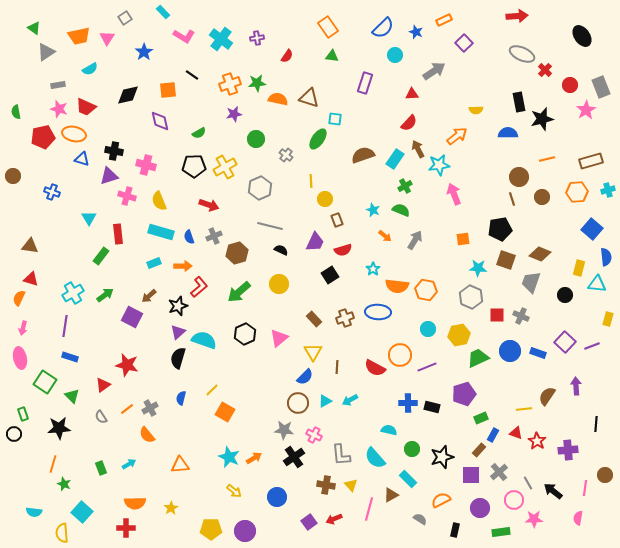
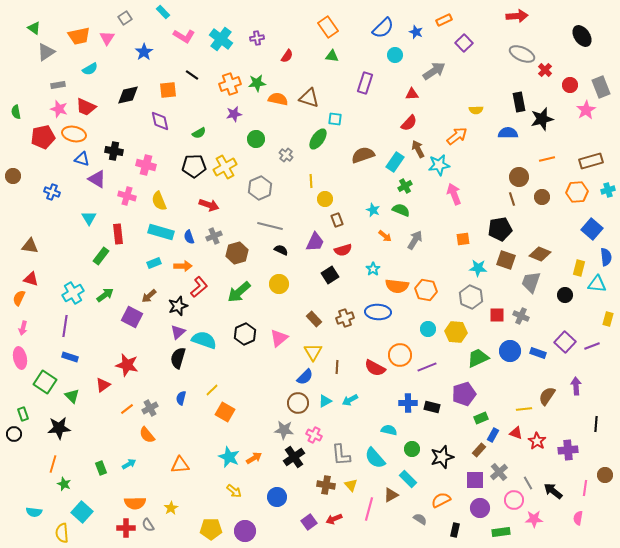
cyan rectangle at (395, 159): moved 3 px down
purple triangle at (109, 176): moved 12 px left, 3 px down; rotated 48 degrees clockwise
yellow hexagon at (459, 335): moved 3 px left, 3 px up; rotated 15 degrees clockwise
gray semicircle at (101, 417): moved 47 px right, 108 px down
purple square at (471, 475): moved 4 px right, 5 px down
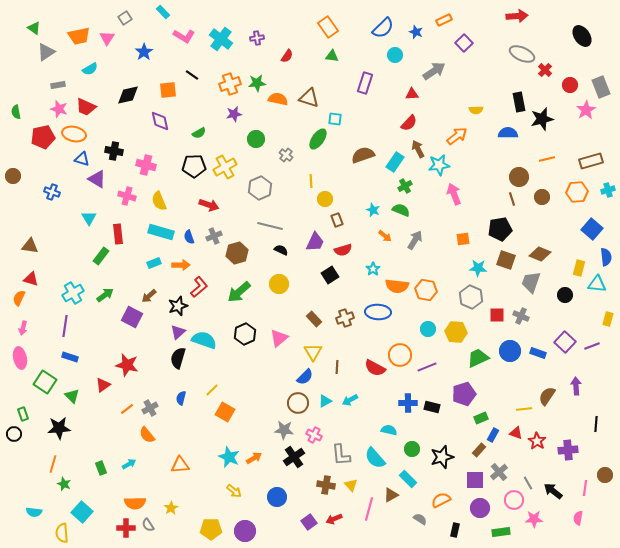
orange arrow at (183, 266): moved 2 px left, 1 px up
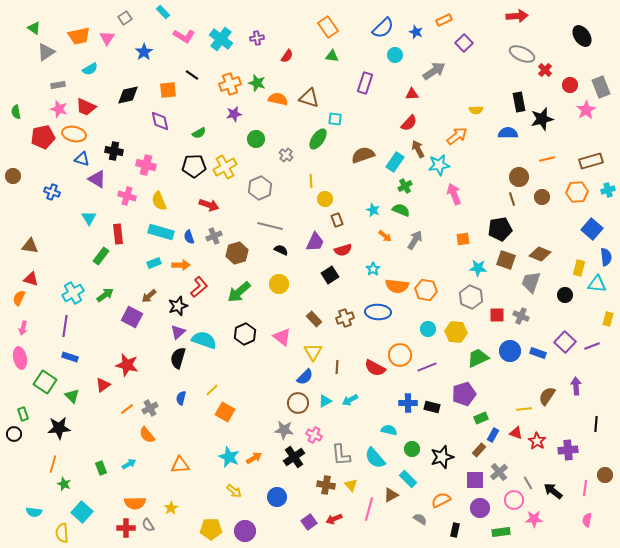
green star at (257, 83): rotated 24 degrees clockwise
pink triangle at (279, 338): moved 3 px right, 1 px up; rotated 42 degrees counterclockwise
pink semicircle at (578, 518): moved 9 px right, 2 px down
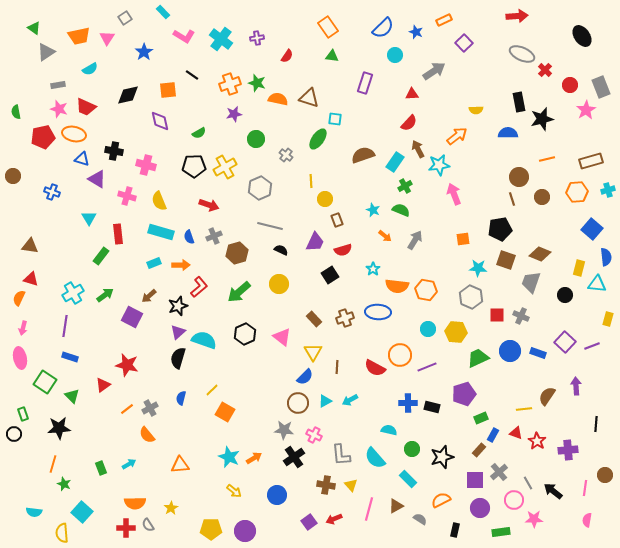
brown triangle at (391, 495): moved 5 px right, 11 px down
blue circle at (277, 497): moved 2 px up
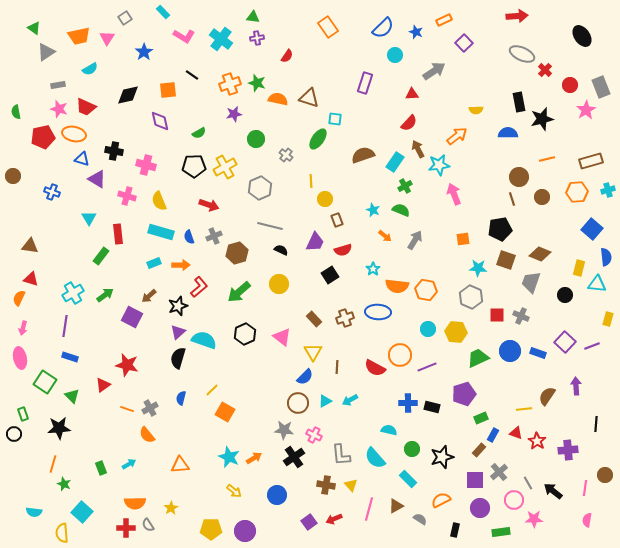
green triangle at (332, 56): moved 79 px left, 39 px up
orange line at (127, 409): rotated 56 degrees clockwise
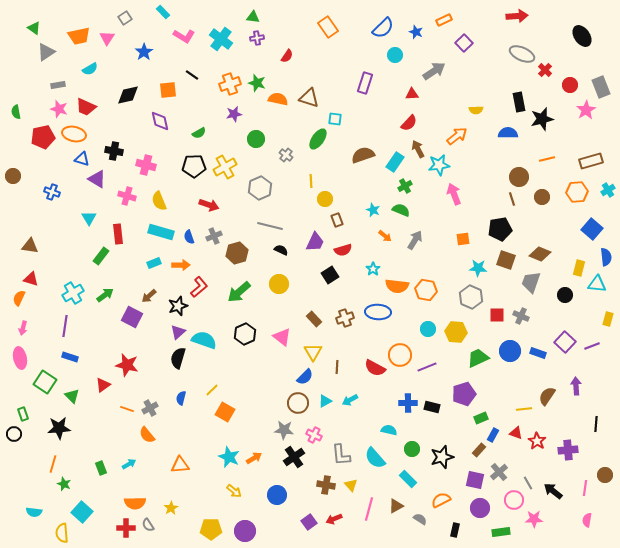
cyan cross at (608, 190): rotated 16 degrees counterclockwise
purple square at (475, 480): rotated 12 degrees clockwise
